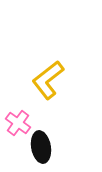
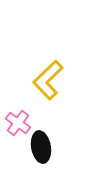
yellow L-shape: rotated 6 degrees counterclockwise
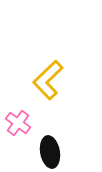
black ellipse: moved 9 px right, 5 px down
